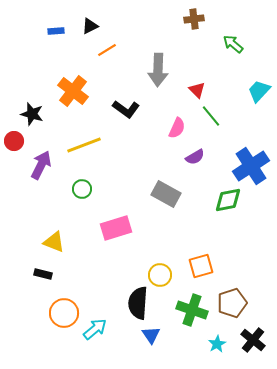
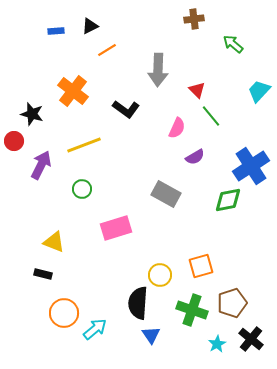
black cross: moved 2 px left, 1 px up
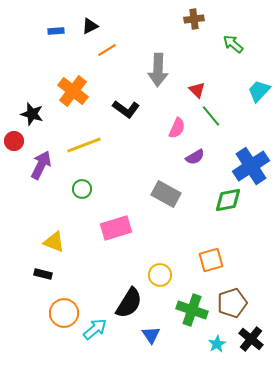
orange square: moved 10 px right, 6 px up
black semicircle: moved 9 px left; rotated 152 degrees counterclockwise
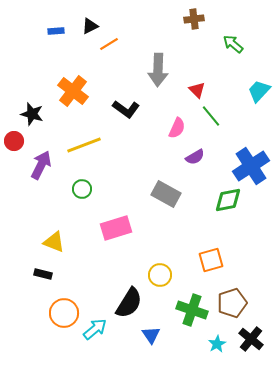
orange line: moved 2 px right, 6 px up
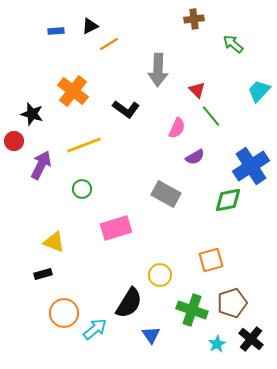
black rectangle: rotated 30 degrees counterclockwise
